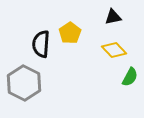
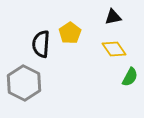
yellow diamond: moved 1 px up; rotated 10 degrees clockwise
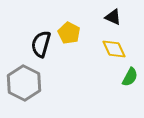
black triangle: rotated 36 degrees clockwise
yellow pentagon: moved 1 px left; rotated 10 degrees counterclockwise
black semicircle: rotated 12 degrees clockwise
yellow diamond: rotated 10 degrees clockwise
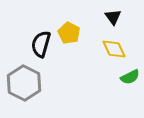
black triangle: rotated 30 degrees clockwise
green semicircle: rotated 36 degrees clockwise
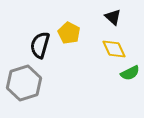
black triangle: rotated 12 degrees counterclockwise
black semicircle: moved 1 px left, 1 px down
green semicircle: moved 4 px up
gray hexagon: rotated 16 degrees clockwise
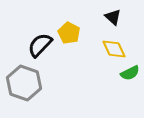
black semicircle: rotated 28 degrees clockwise
gray hexagon: rotated 24 degrees counterclockwise
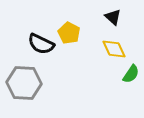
black semicircle: moved 1 px right, 1 px up; rotated 108 degrees counterclockwise
green semicircle: moved 1 px right, 1 px down; rotated 30 degrees counterclockwise
gray hexagon: rotated 16 degrees counterclockwise
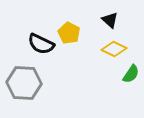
black triangle: moved 3 px left, 3 px down
yellow diamond: rotated 40 degrees counterclockwise
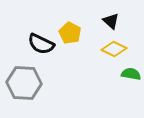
black triangle: moved 1 px right, 1 px down
yellow pentagon: moved 1 px right
green semicircle: rotated 114 degrees counterclockwise
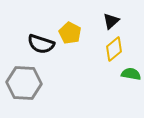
black triangle: rotated 36 degrees clockwise
black semicircle: rotated 8 degrees counterclockwise
yellow diamond: rotated 65 degrees counterclockwise
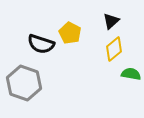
gray hexagon: rotated 16 degrees clockwise
